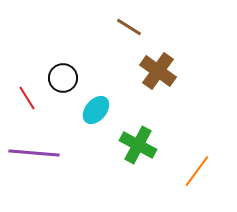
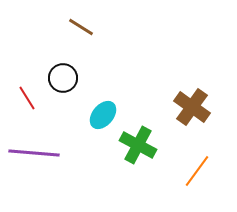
brown line: moved 48 px left
brown cross: moved 34 px right, 36 px down
cyan ellipse: moved 7 px right, 5 px down
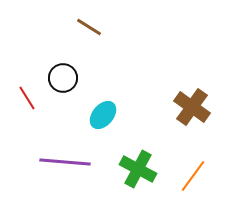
brown line: moved 8 px right
green cross: moved 24 px down
purple line: moved 31 px right, 9 px down
orange line: moved 4 px left, 5 px down
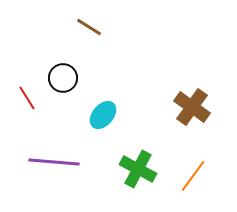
purple line: moved 11 px left
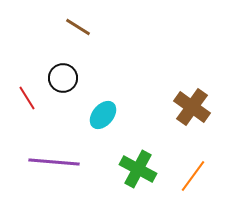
brown line: moved 11 px left
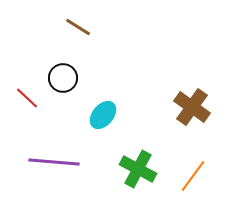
red line: rotated 15 degrees counterclockwise
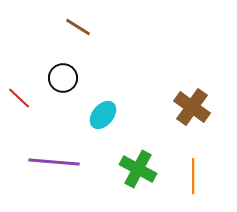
red line: moved 8 px left
orange line: rotated 36 degrees counterclockwise
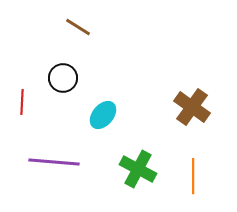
red line: moved 3 px right, 4 px down; rotated 50 degrees clockwise
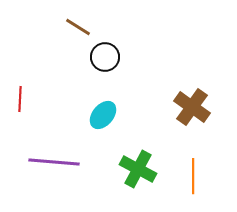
black circle: moved 42 px right, 21 px up
red line: moved 2 px left, 3 px up
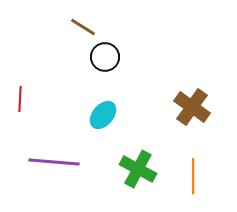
brown line: moved 5 px right
